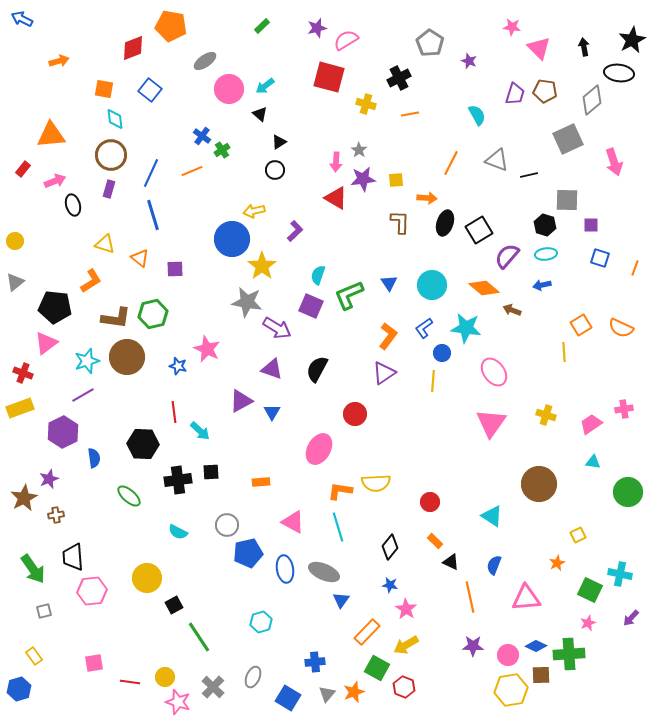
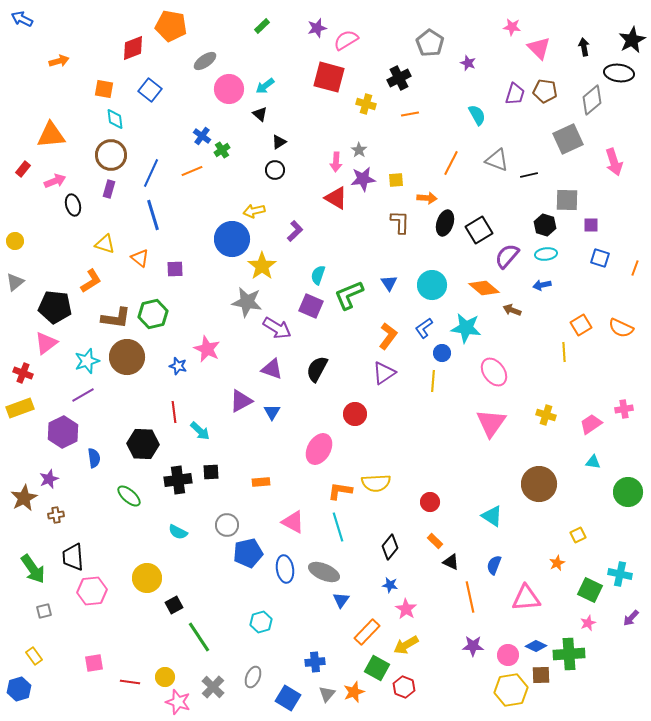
purple star at (469, 61): moved 1 px left, 2 px down
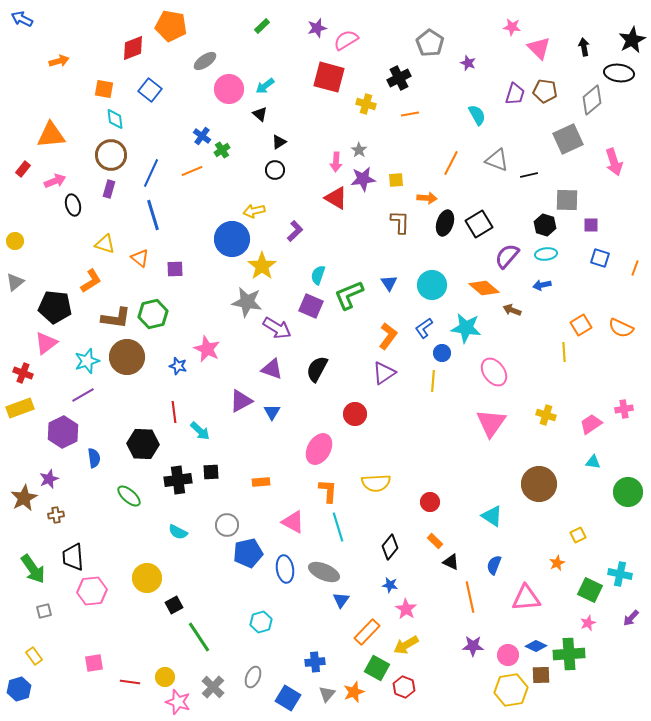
black square at (479, 230): moved 6 px up
orange L-shape at (340, 491): moved 12 px left; rotated 85 degrees clockwise
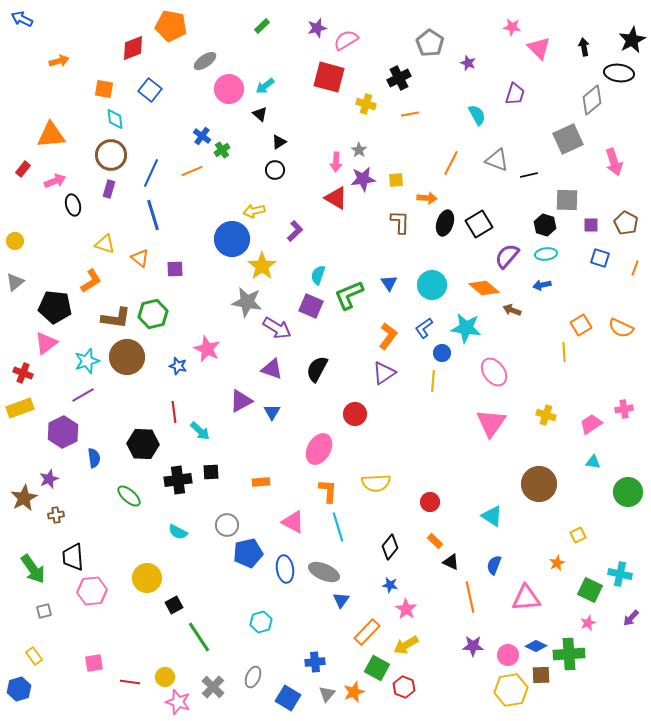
brown pentagon at (545, 91): moved 81 px right, 132 px down; rotated 20 degrees clockwise
